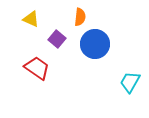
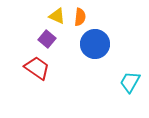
yellow triangle: moved 26 px right, 3 px up
purple square: moved 10 px left
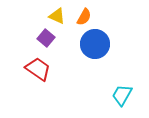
orange semicircle: moved 4 px right; rotated 24 degrees clockwise
purple square: moved 1 px left, 1 px up
red trapezoid: moved 1 px right, 1 px down
cyan trapezoid: moved 8 px left, 13 px down
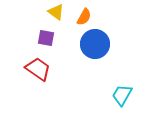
yellow triangle: moved 1 px left, 4 px up; rotated 12 degrees clockwise
purple square: rotated 30 degrees counterclockwise
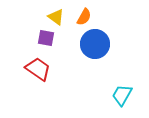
yellow triangle: moved 5 px down
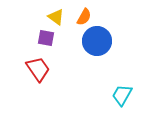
blue circle: moved 2 px right, 3 px up
red trapezoid: rotated 20 degrees clockwise
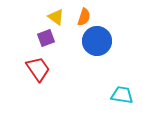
orange semicircle: rotated 12 degrees counterclockwise
purple square: rotated 30 degrees counterclockwise
cyan trapezoid: rotated 70 degrees clockwise
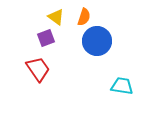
cyan trapezoid: moved 9 px up
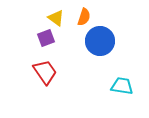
yellow triangle: moved 1 px down
blue circle: moved 3 px right
red trapezoid: moved 7 px right, 3 px down
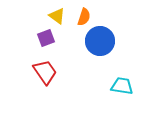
yellow triangle: moved 1 px right, 2 px up
